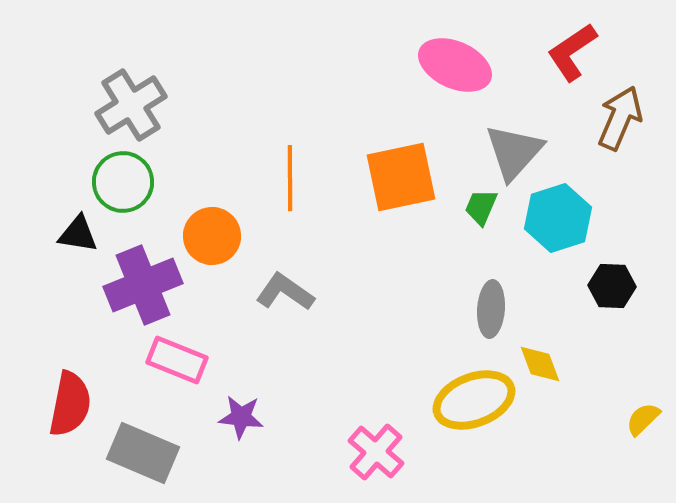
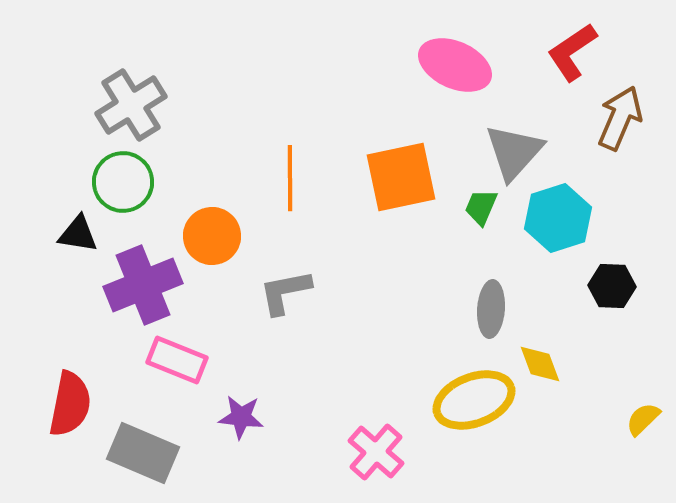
gray L-shape: rotated 46 degrees counterclockwise
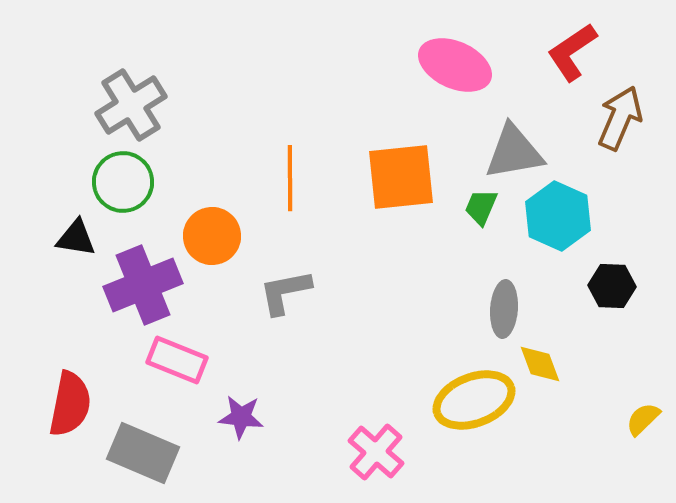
gray triangle: rotated 38 degrees clockwise
orange square: rotated 6 degrees clockwise
cyan hexagon: moved 2 px up; rotated 18 degrees counterclockwise
black triangle: moved 2 px left, 4 px down
gray ellipse: moved 13 px right
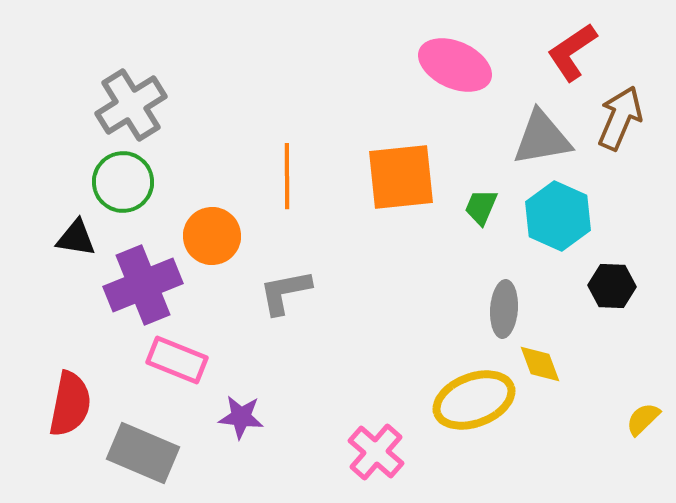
gray triangle: moved 28 px right, 14 px up
orange line: moved 3 px left, 2 px up
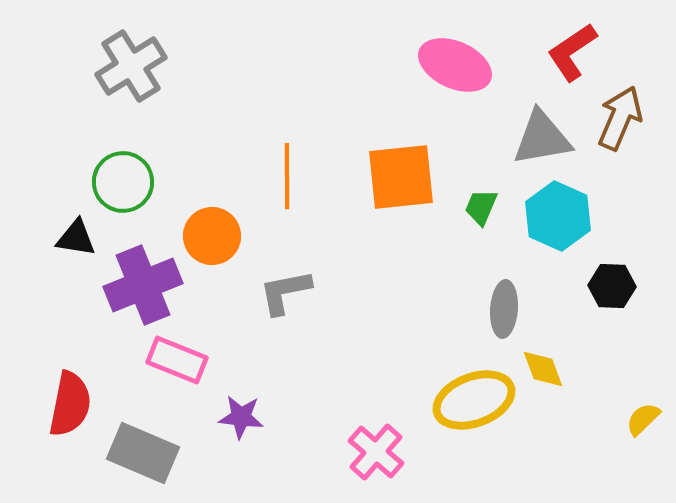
gray cross: moved 39 px up
yellow diamond: moved 3 px right, 5 px down
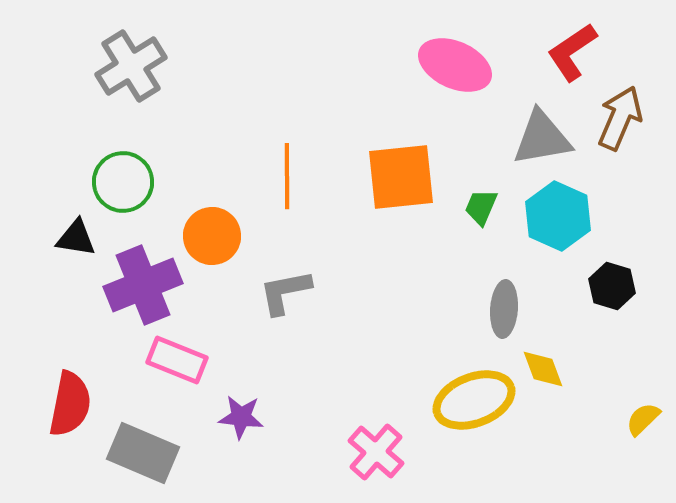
black hexagon: rotated 15 degrees clockwise
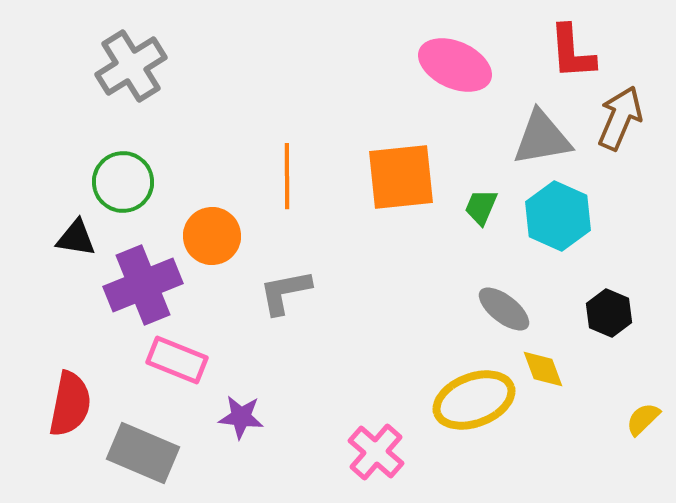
red L-shape: rotated 60 degrees counterclockwise
black hexagon: moved 3 px left, 27 px down; rotated 6 degrees clockwise
gray ellipse: rotated 56 degrees counterclockwise
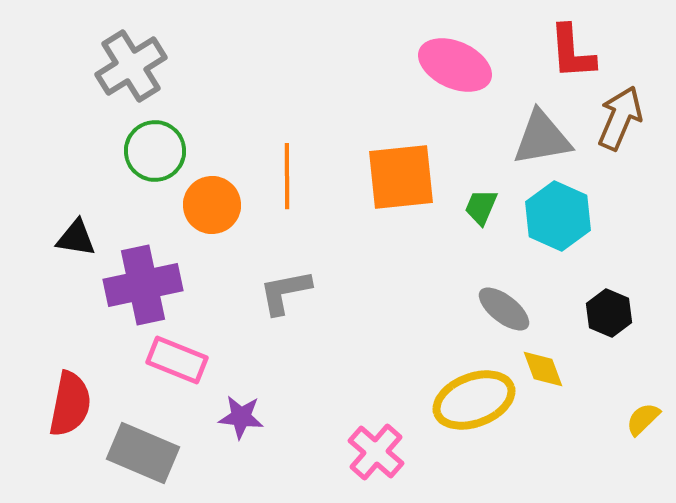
green circle: moved 32 px right, 31 px up
orange circle: moved 31 px up
purple cross: rotated 10 degrees clockwise
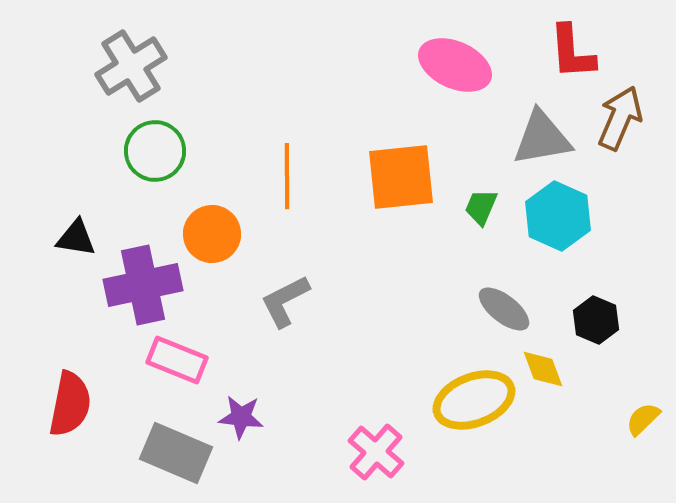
orange circle: moved 29 px down
gray L-shape: moved 9 px down; rotated 16 degrees counterclockwise
black hexagon: moved 13 px left, 7 px down
gray rectangle: moved 33 px right
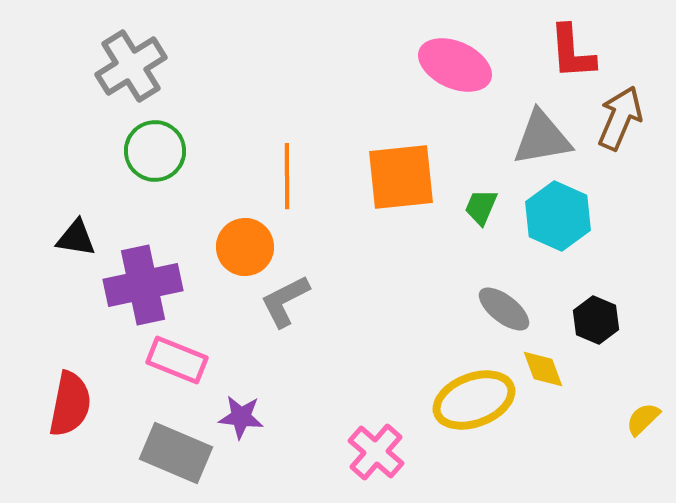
orange circle: moved 33 px right, 13 px down
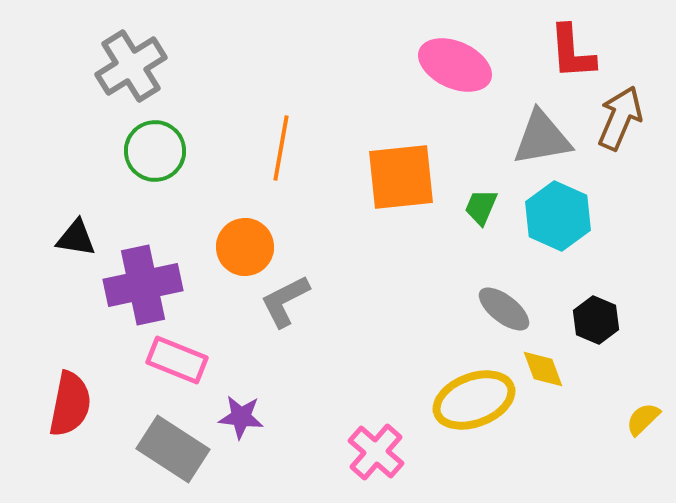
orange line: moved 6 px left, 28 px up; rotated 10 degrees clockwise
gray rectangle: moved 3 px left, 4 px up; rotated 10 degrees clockwise
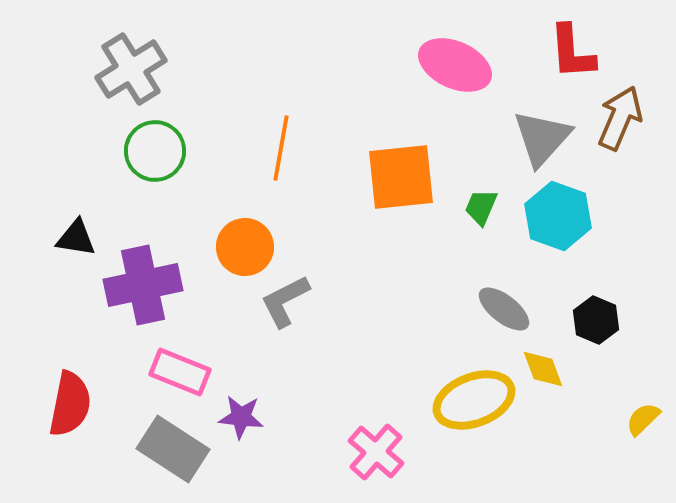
gray cross: moved 3 px down
gray triangle: rotated 38 degrees counterclockwise
cyan hexagon: rotated 4 degrees counterclockwise
pink rectangle: moved 3 px right, 12 px down
